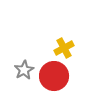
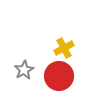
red circle: moved 5 px right
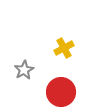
red circle: moved 2 px right, 16 px down
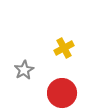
red circle: moved 1 px right, 1 px down
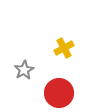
red circle: moved 3 px left
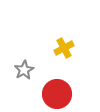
red circle: moved 2 px left, 1 px down
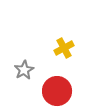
red circle: moved 3 px up
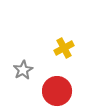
gray star: moved 1 px left
